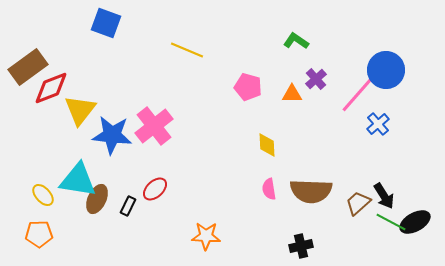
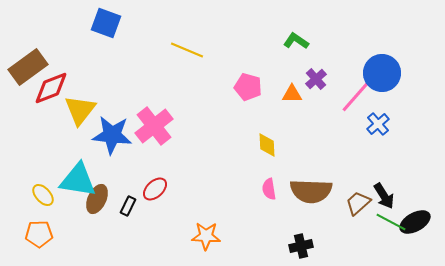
blue circle: moved 4 px left, 3 px down
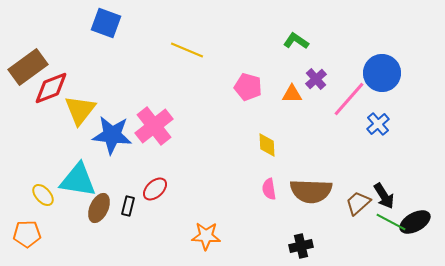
pink line: moved 8 px left, 4 px down
brown ellipse: moved 2 px right, 9 px down
black rectangle: rotated 12 degrees counterclockwise
orange pentagon: moved 12 px left
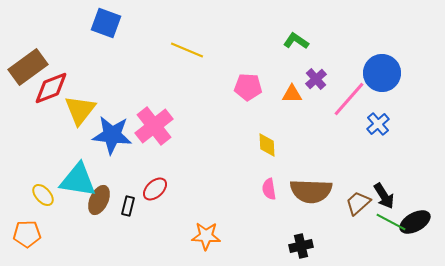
pink pentagon: rotated 12 degrees counterclockwise
brown ellipse: moved 8 px up
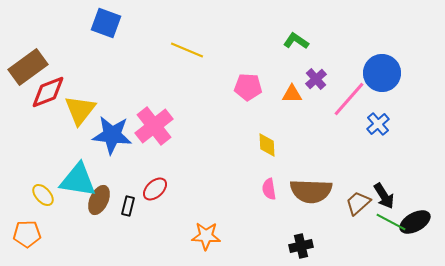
red diamond: moved 3 px left, 4 px down
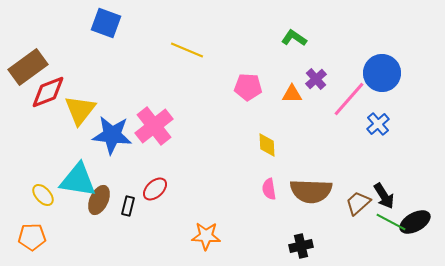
green L-shape: moved 2 px left, 3 px up
orange pentagon: moved 5 px right, 3 px down
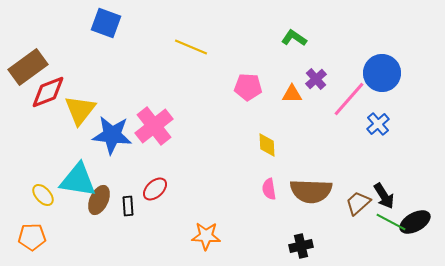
yellow line: moved 4 px right, 3 px up
black rectangle: rotated 18 degrees counterclockwise
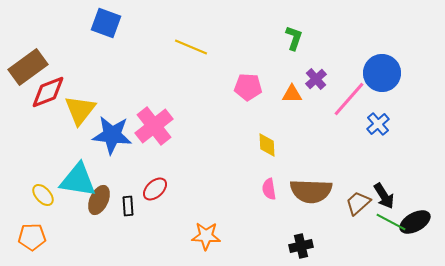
green L-shape: rotated 75 degrees clockwise
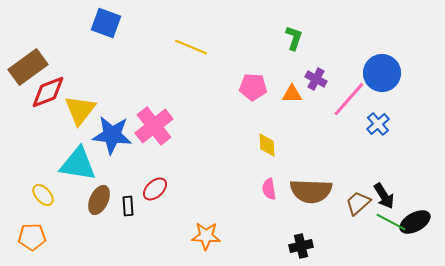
purple cross: rotated 20 degrees counterclockwise
pink pentagon: moved 5 px right
cyan triangle: moved 16 px up
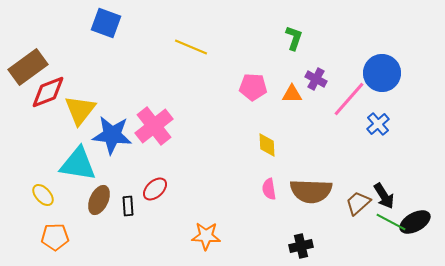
orange pentagon: moved 23 px right
